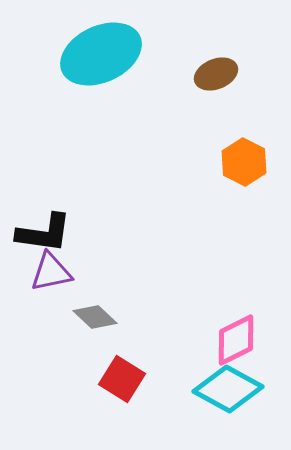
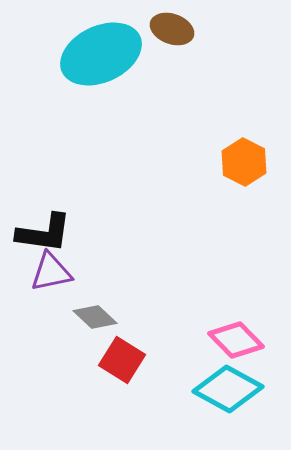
brown ellipse: moved 44 px left, 45 px up; rotated 42 degrees clockwise
pink diamond: rotated 72 degrees clockwise
red square: moved 19 px up
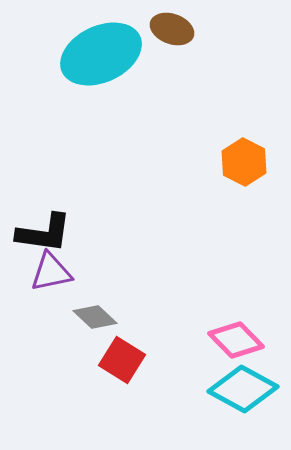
cyan diamond: moved 15 px right
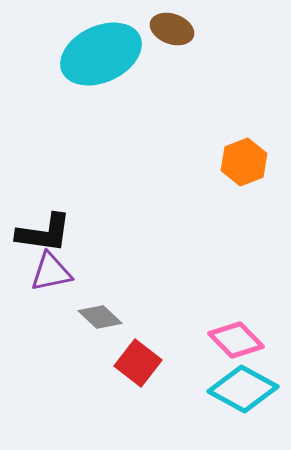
orange hexagon: rotated 12 degrees clockwise
gray diamond: moved 5 px right
red square: moved 16 px right, 3 px down; rotated 6 degrees clockwise
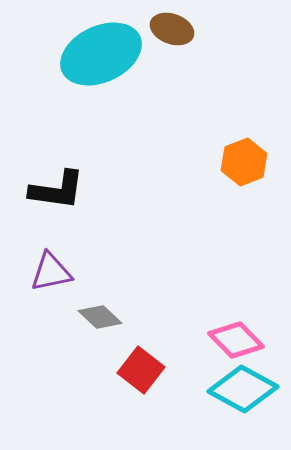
black L-shape: moved 13 px right, 43 px up
red square: moved 3 px right, 7 px down
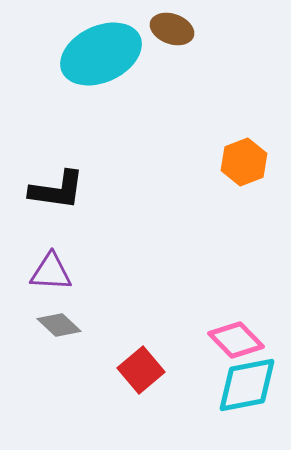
purple triangle: rotated 15 degrees clockwise
gray diamond: moved 41 px left, 8 px down
red square: rotated 12 degrees clockwise
cyan diamond: moved 4 px right, 4 px up; rotated 40 degrees counterclockwise
